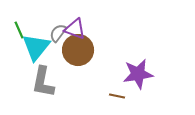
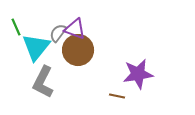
green line: moved 3 px left, 3 px up
gray L-shape: rotated 16 degrees clockwise
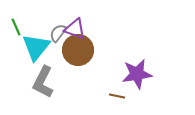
purple star: moved 1 px left
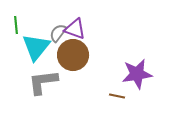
green line: moved 2 px up; rotated 18 degrees clockwise
brown circle: moved 5 px left, 5 px down
gray L-shape: rotated 56 degrees clockwise
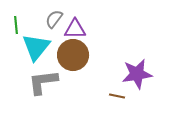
purple triangle: rotated 20 degrees counterclockwise
gray semicircle: moved 4 px left, 14 px up
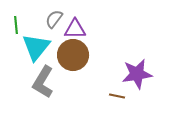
gray L-shape: rotated 52 degrees counterclockwise
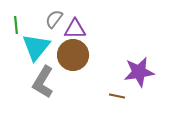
purple star: moved 2 px right, 2 px up
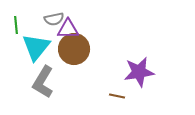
gray semicircle: rotated 138 degrees counterclockwise
purple triangle: moved 7 px left
brown circle: moved 1 px right, 6 px up
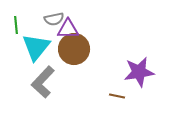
gray L-shape: rotated 12 degrees clockwise
